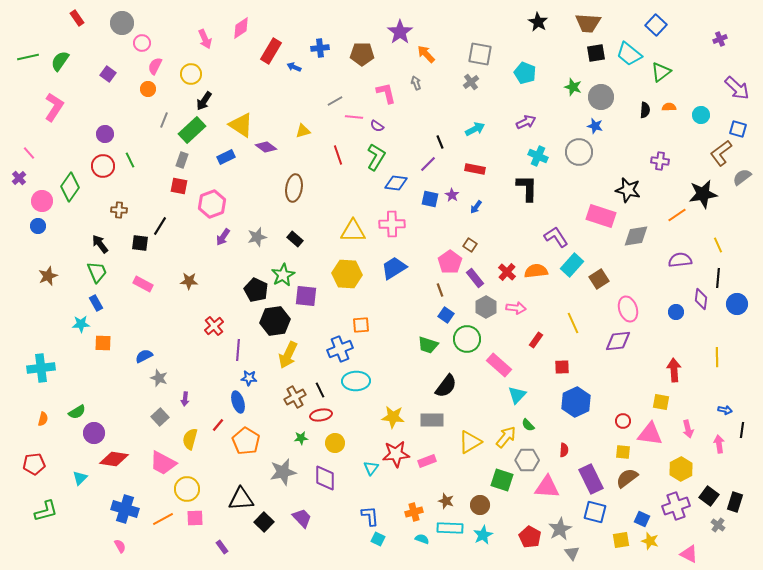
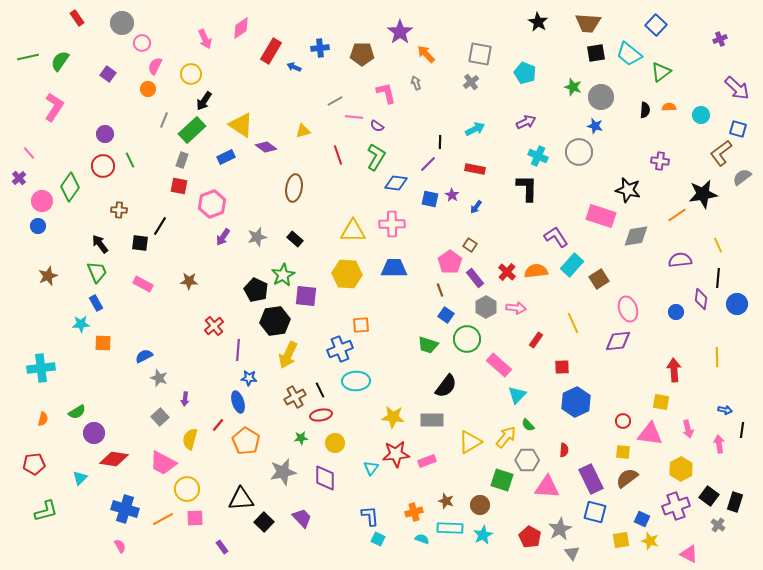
black line at (440, 142): rotated 24 degrees clockwise
blue trapezoid at (394, 268): rotated 32 degrees clockwise
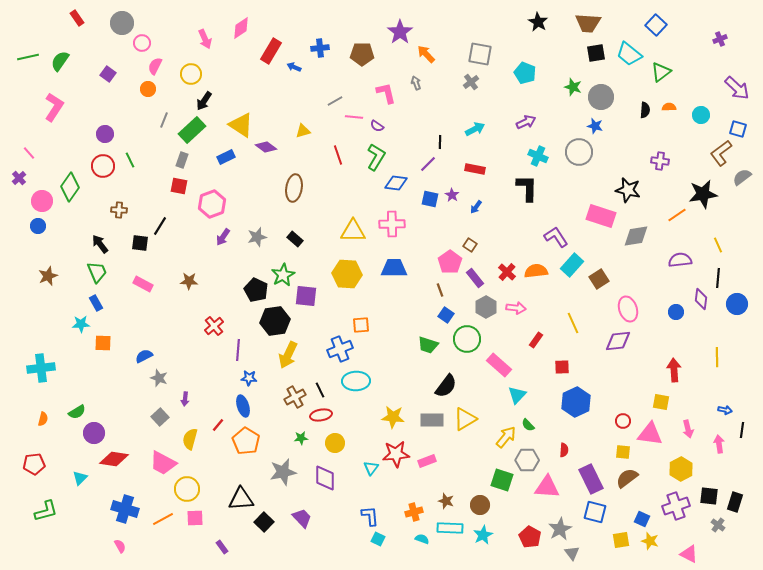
blue ellipse at (238, 402): moved 5 px right, 4 px down
yellow triangle at (470, 442): moved 5 px left, 23 px up
black square at (709, 496): rotated 30 degrees counterclockwise
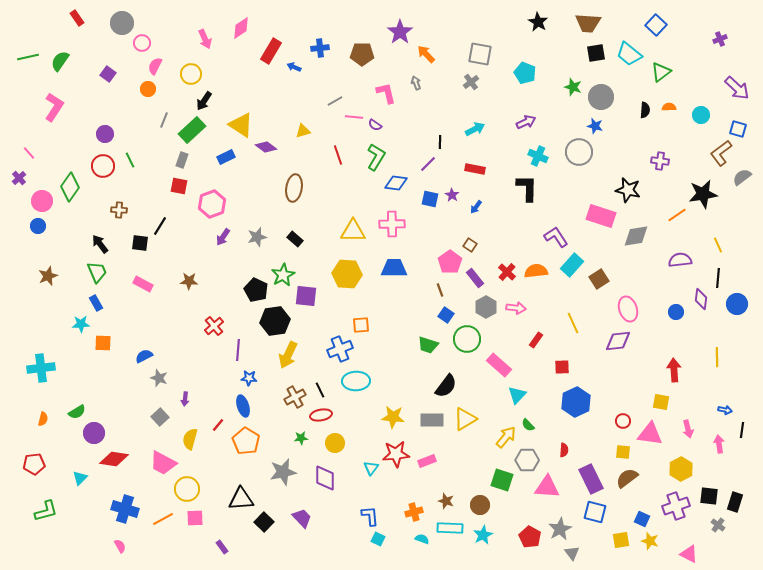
purple semicircle at (377, 126): moved 2 px left, 1 px up
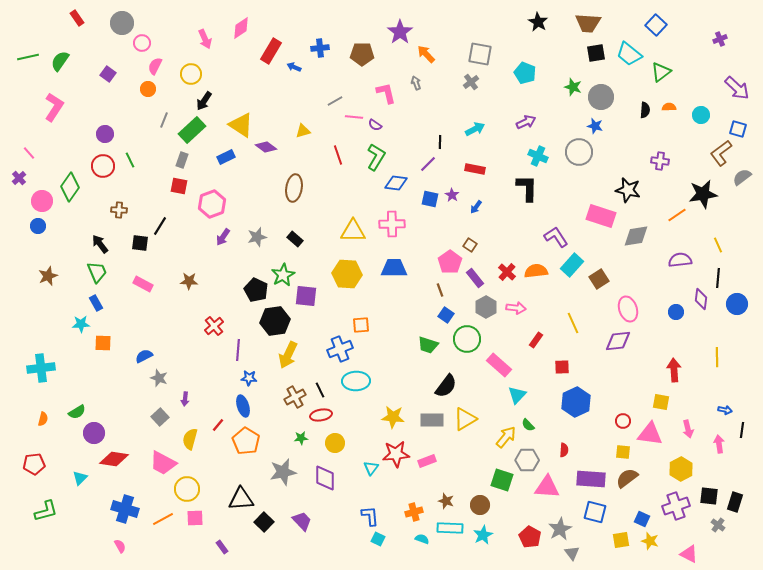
purple rectangle at (591, 479): rotated 60 degrees counterclockwise
purple trapezoid at (302, 518): moved 3 px down
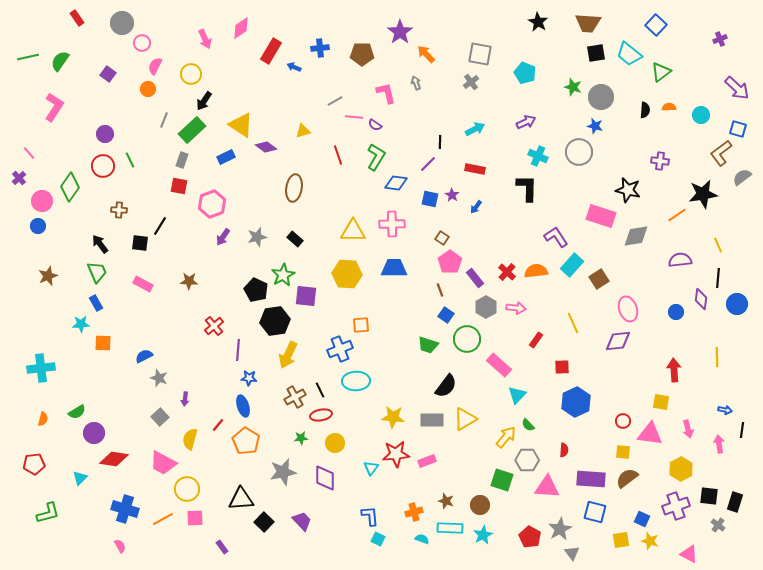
brown square at (470, 245): moved 28 px left, 7 px up
green L-shape at (46, 511): moved 2 px right, 2 px down
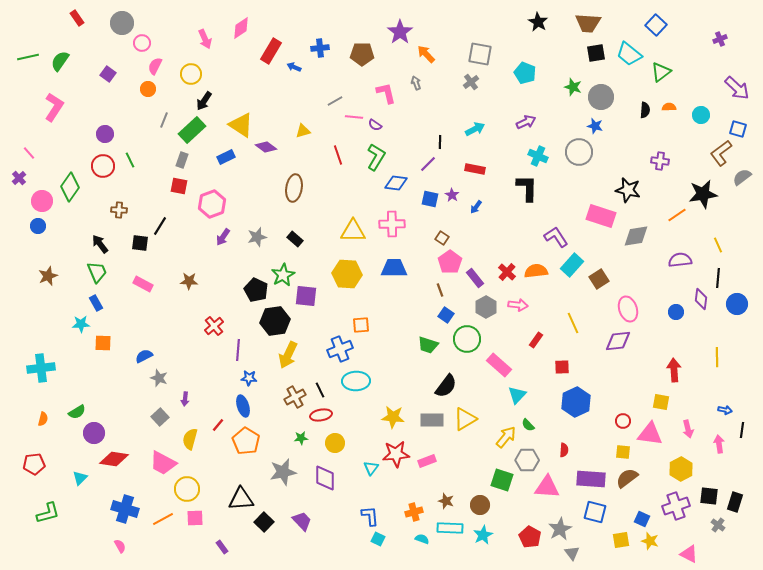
pink arrow at (516, 308): moved 2 px right, 3 px up
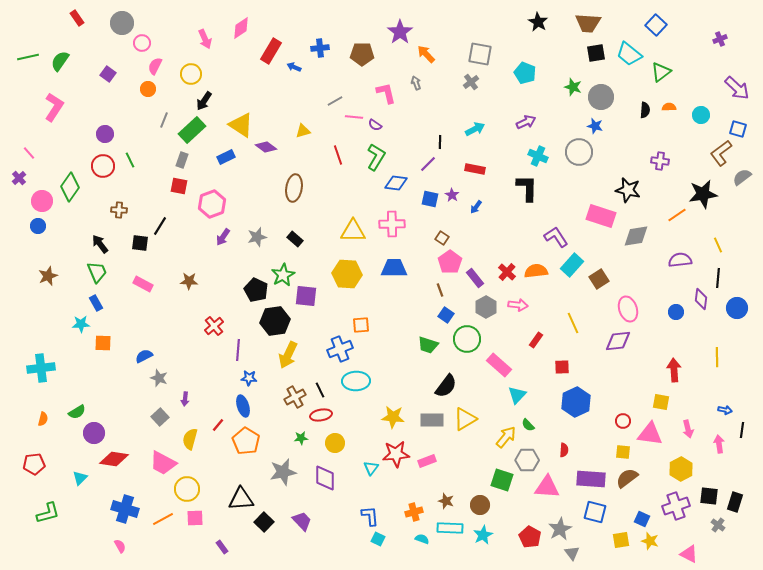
blue circle at (737, 304): moved 4 px down
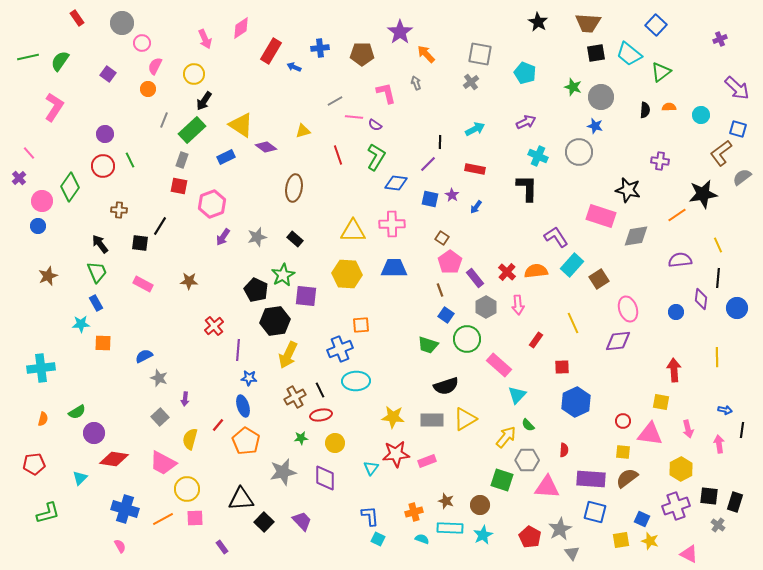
yellow circle at (191, 74): moved 3 px right
pink arrow at (518, 305): rotated 78 degrees clockwise
black semicircle at (446, 386): rotated 35 degrees clockwise
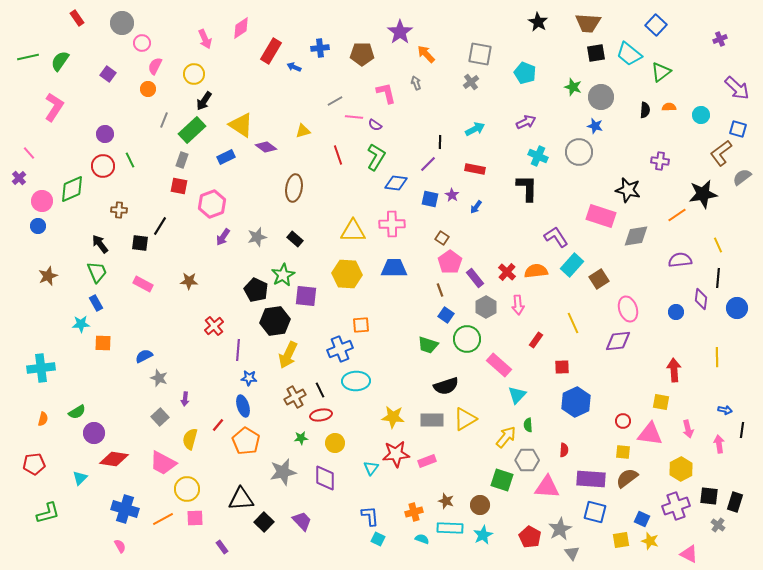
green diamond at (70, 187): moved 2 px right, 2 px down; rotated 32 degrees clockwise
green semicircle at (528, 425): rotated 40 degrees clockwise
